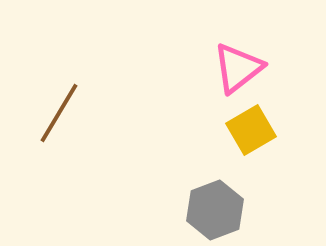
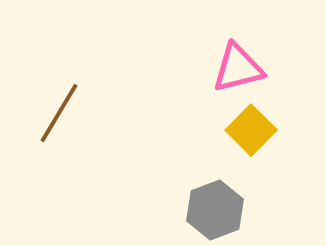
pink triangle: rotated 24 degrees clockwise
yellow square: rotated 15 degrees counterclockwise
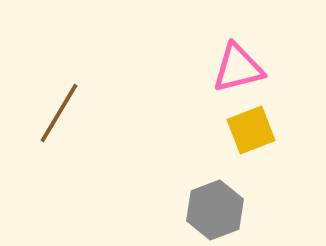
yellow square: rotated 24 degrees clockwise
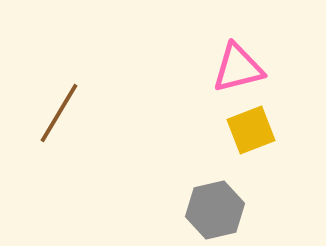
gray hexagon: rotated 8 degrees clockwise
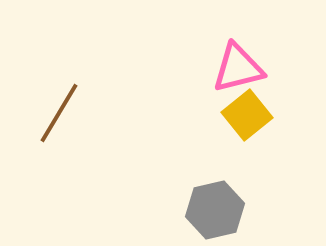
yellow square: moved 4 px left, 15 px up; rotated 18 degrees counterclockwise
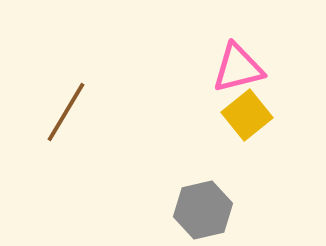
brown line: moved 7 px right, 1 px up
gray hexagon: moved 12 px left
